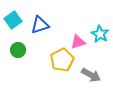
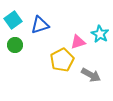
green circle: moved 3 px left, 5 px up
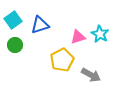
pink triangle: moved 5 px up
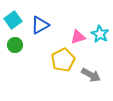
blue triangle: rotated 12 degrees counterclockwise
yellow pentagon: moved 1 px right
